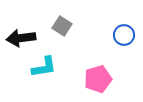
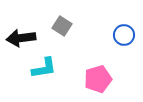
cyan L-shape: moved 1 px down
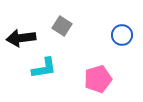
blue circle: moved 2 px left
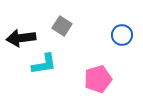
cyan L-shape: moved 4 px up
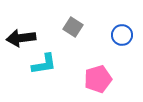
gray square: moved 11 px right, 1 px down
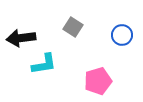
pink pentagon: moved 2 px down
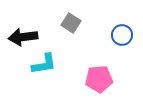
gray square: moved 2 px left, 4 px up
black arrow: moved 2 px right, 1 px up
pink pentagon: moved 1 px right, 2 px up; rotated 12 degrees clockwise
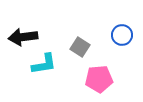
gray square: moved 9 px right, 24 px down
